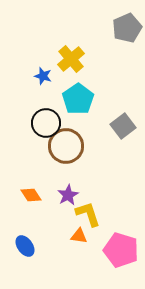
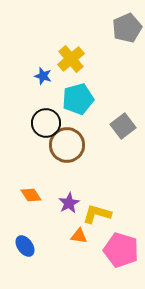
cyan pentagon: rotated 20 degrees clockwise
brown circle: moved 1 px right, 1 px up
purple star: moved 1 px right, 8 px down
yellow L-shape: moved 9 px right; rotated 56 degrees counterclockwise
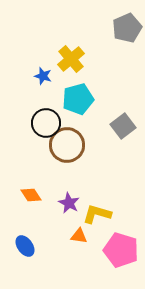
purple star: rotated 15 degrees counterclockwise
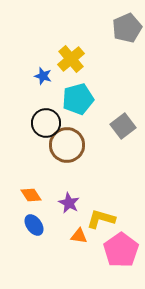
yellow L-shape: moved 4 px right, 5 px down
blue ellipse: moved 9 px right, 21 px up
pink pentagon: rotated 20 degrees clockwise
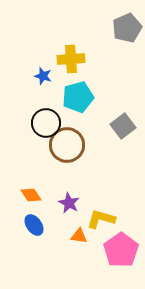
yellow cross: rotated 36 degrees clockwise
cyan pentagon: moved 2 px up
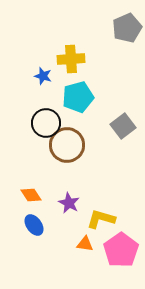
orange triangle: moved 6 px right, 8 px down
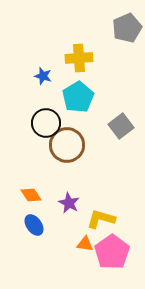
yellow cross: moved 8 px right, 1 px up
cyan pentagon: rotated 16 degrees counterclockwise
gray square: moved 2 px left
pink pentagon: moved 9 px left, 2 px down
